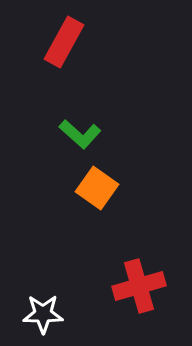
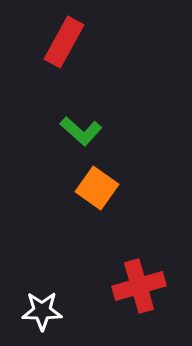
green L-shape: moved 1 px right, 3 px up
white star: moved 1 px left, 3 px up
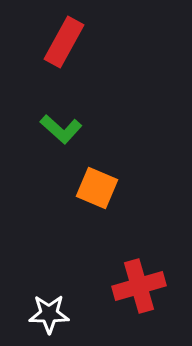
green L-shape: moved 20 px left, 2 px up
orange square: rotated 12 degrees counterclockwise
white star: moved 7 px right, 3 px down
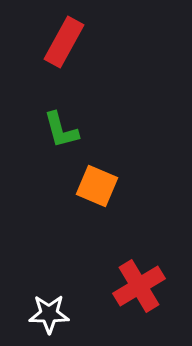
green L-shape: moved 1 px down; rotated 33 degrees clockwise
orange square: moved 2 px up
red cross: rotated 15 degrees counterclockwise
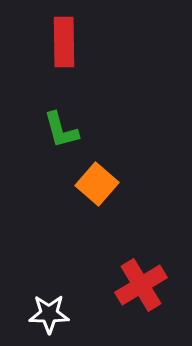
red rectangle: rotated 30 degrees counterclockwise
orange square: moved 2 px up; rotated 18 degrees clockwise
red cross: moved 2 px right, 1 px up
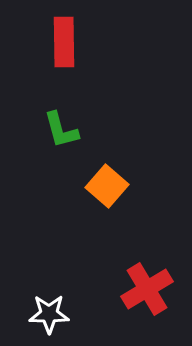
orange square: moved 10 px right, 2 px down
red cross: moved 6 px right, 4 px down
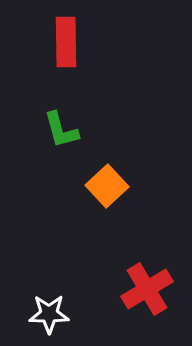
red rectangle: moved 2 px right
orange square: rotated 6 degrees clockwise
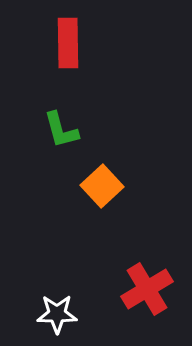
red rectangle: moved 2 px right, 1 px down
orange square: moved 5 px left
white star: moved 8 px right
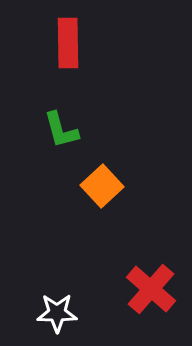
red cross: moved 4 px right; rotated 18 degrees counterclockwise
white star: moved 1 px up
